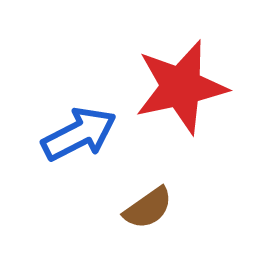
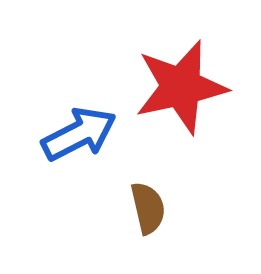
brown semicircle: rotated 68 degrees counterclockwise
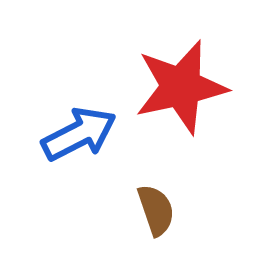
brown semicircle: moved 8 px right, 2 px down; rotated 6 degrees counterclockwise
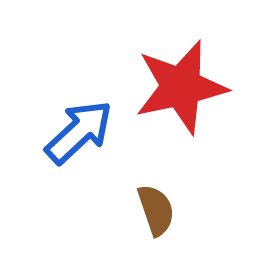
blue arrow: moved 2 px up; rotated 16 degrees counterclockwise
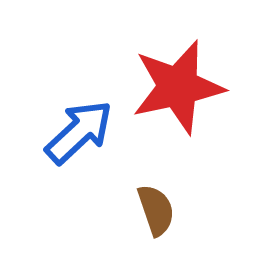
red star: moved 3 px left
